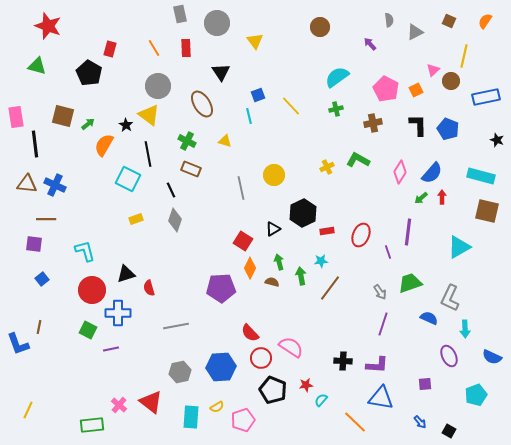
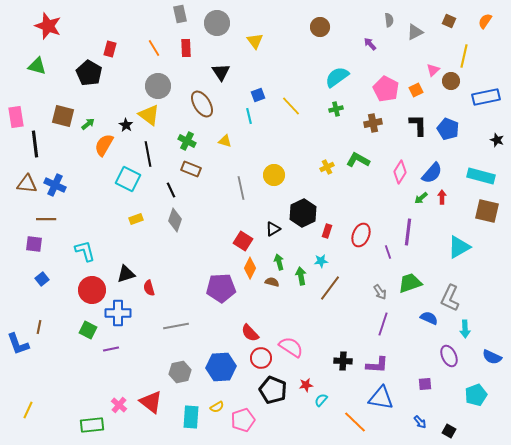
red rectangle at (327, 231): rotated 64 degrees counterclockwise
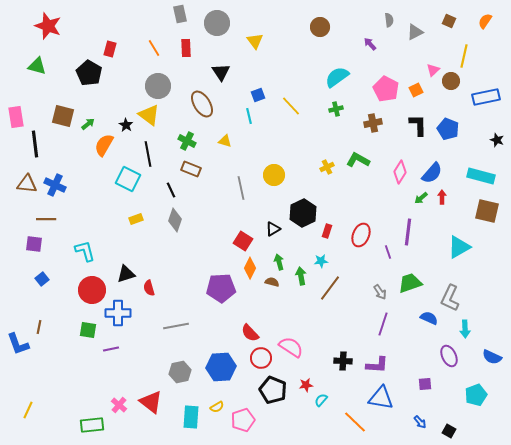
green square at (88, 330): rotated 18 degrees counterclockwise
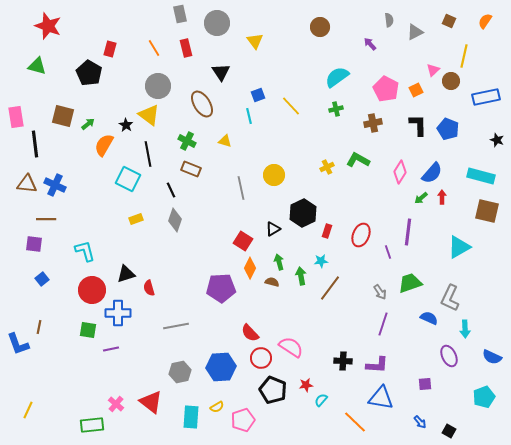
red rectangle at (186, 48): rotated 12 degrees counterclockwise
cyan pentagon at (476, 395): moved 8 px right, 2 px down
pink cross at (119, 405): moved 3 px left, 1 px up
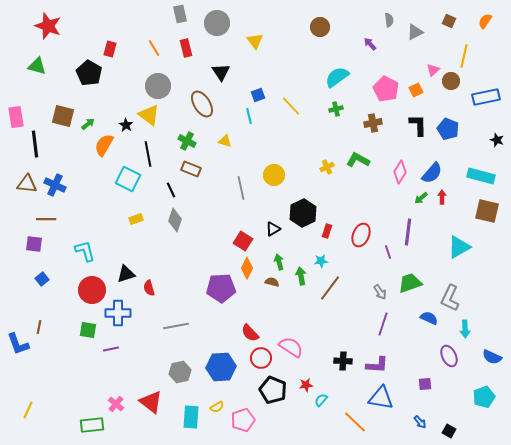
orange diamond at (250, 268): moved 3 px left
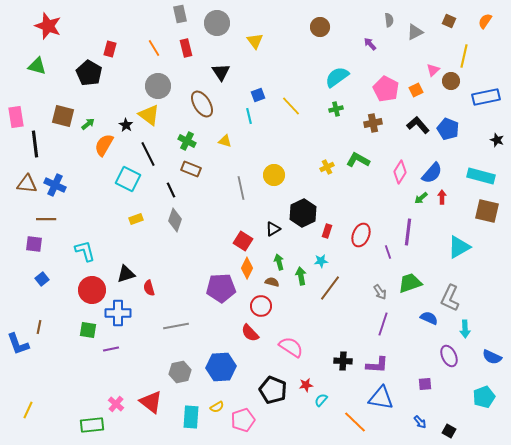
black L-shape at (418, 125): rotated 40 degrees counterclockwise
black line at (148, 154): rotated 15 degrees counterclockwise
red circle at (261, 358): moved 52 px up
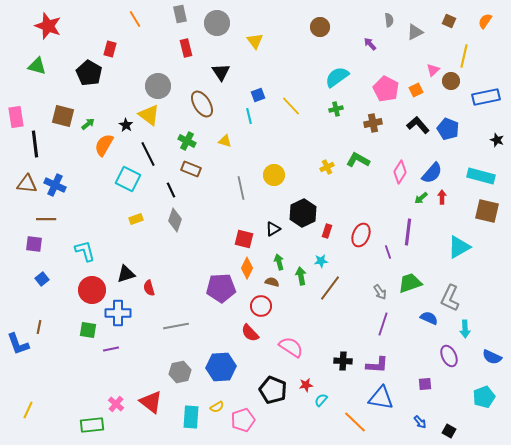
orange line at (154, 48): moved 19 px left, 29 px up
red square at (243, 241): moved 1 px right, 2 px up; rotated 18 degrees counterclockwise
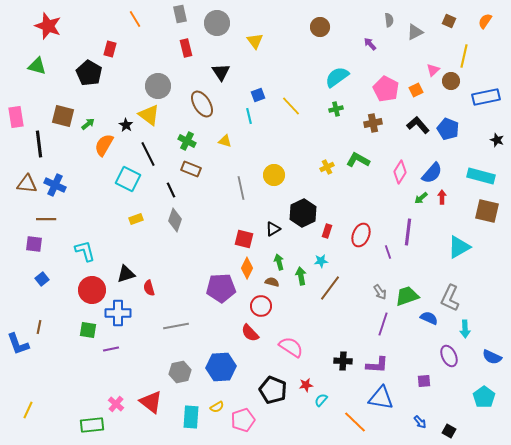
black line at (35, 144): moved 4 px right
green trapezoid at (410, 283): moved 3 px left, 13 px down
purple square at (425, 384): moved 1 px left, 3 px up
cyan pentagon at (484, 397): rotated 15 degrees counterclockwise
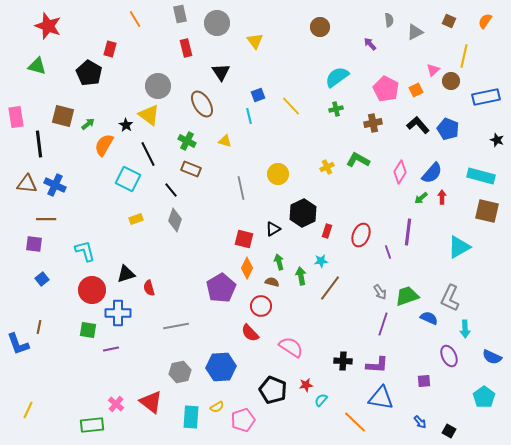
yellow circle at (274, 175): moved 4 px right, 1 px up
black line at (171, 190): rotated 14 degrees counterclockwise
purple pentagon at (221, 288): rotated 28 degrees counterclockwise
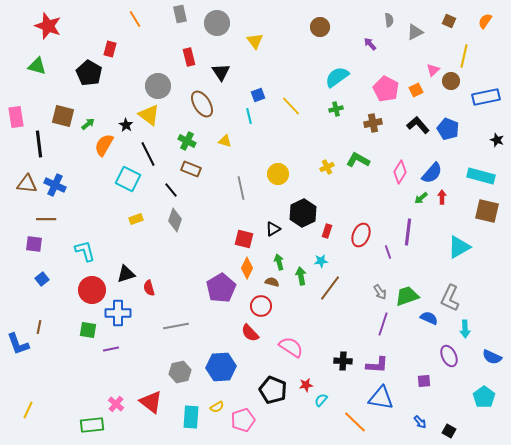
red rectangle at (186, 48): moved 3 px right, 9 px down
